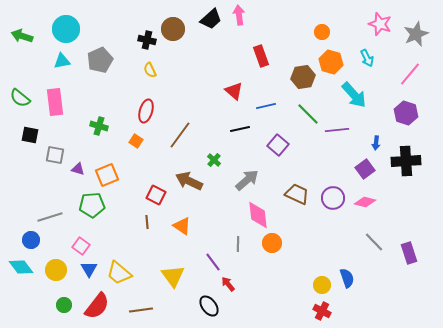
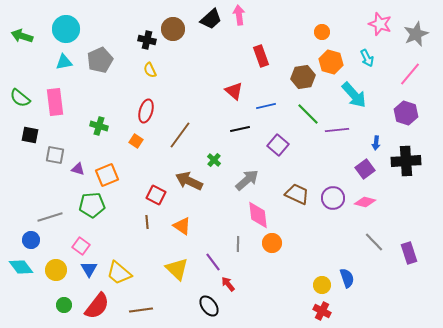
cyan triangle at (62, 61): moved 2 px right, 1 px down
yellow triangle at (173, 276): moved 4 px right, 7 px up; rotated 10 degrees counterclockwise
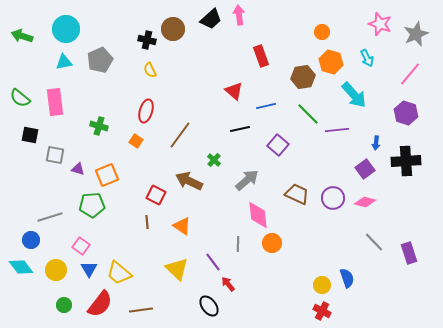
red semicircle at (97, 306): moved 3 px right, 2 px up
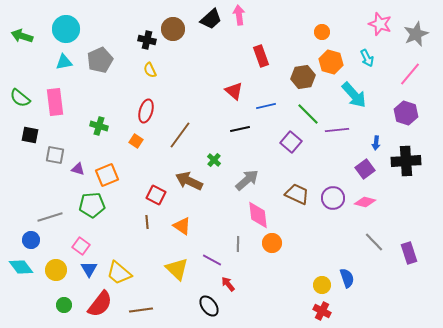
purple square at (278, 145): moved 13 px right, 3 px up
purple line at (213, 262): moved 1 px left, 2 px up; rotated 24 degrees counterclockwise
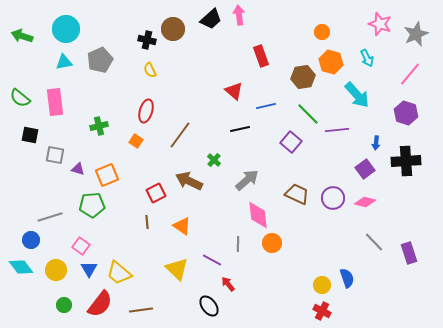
cyan arrow at (354, 95): moved 3 px right
green cross at (99, 126): rotated 30 degrees counterclockwise
red square at (156, 195): moved 2 px up; rotated 36 degrees clockwise
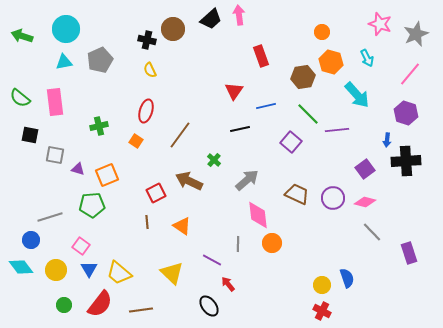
red triangle at (234, 91): rotated 24 degrees clockwise
blue arrow at (376, 143): moved 11 px right, 3 px up
gray line at (374, 242): moved 2 px left, 10 px up
yellow triangle at (177, 269): moved 5 px left, 4 px down
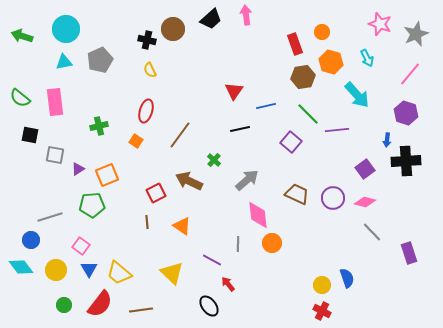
pink arrow at (239, 15): moved 7 px right
red rectangle at (261, 56): moved 34 px right, 12 px up
purple triangle at (78, 169): rotated 48 degrees counterclockwise
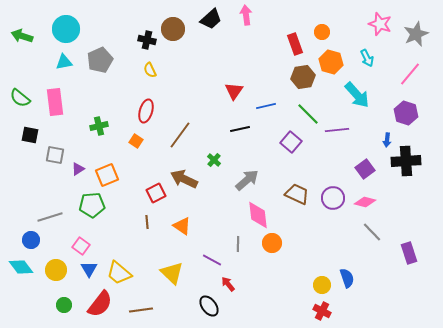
brown arrow at (189, 181): moved 5 px left, 2 px up
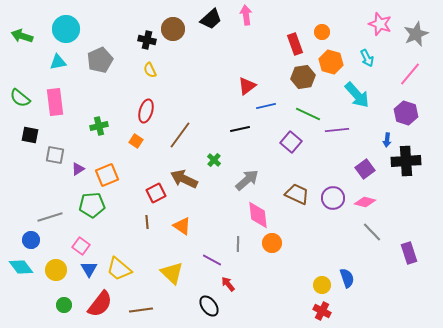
cyan triangle at (64, 62): moved 6 px left
red triangle at (234, 91): moved 13 px right, 5 px up; rotated 18 degrees clockwise
green line at (308, 114): rotated 20 degrees counterclockwise
yellow trapezoid at (119, 273): moved 4 px up
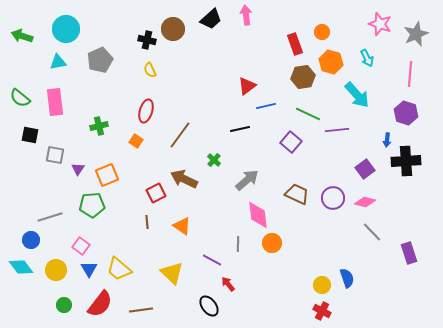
pink line at (410, 74): rotated 35 degrees counterclockwise
purple triangle at (78, 169): rotated 24 degrees counterclockwise
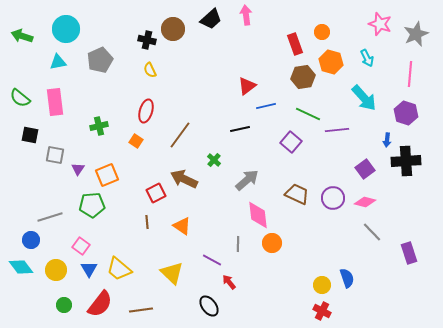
cyan arrow at (357, 95): moved 7 px right, 3 px down
red arrow at (228, 284): moved 1 px right, 2 px up
